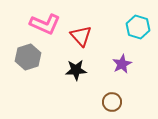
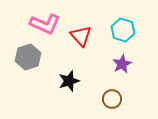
cyan hexagon: moved 15 px left, 3 px down
black star: moved 7 px left, 11 px down; rotated 15 degrees counterclockwise
brown circle: moved 3 px up
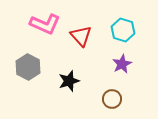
gray hexagon: moved 10 px down; rotated 15 degrees counterclockwise
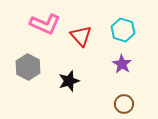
purple star: rotated 12 degrees counterclockwise
brown circle: moved 12 px right, 5 px down
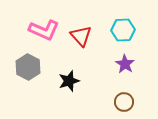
pink L-shape: moved 1 px left, 6 px down
cyan hexagon: rotated 20 degrees counterclockwise
purple star: moved 3 px right
brown circle: moved 2 px up
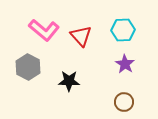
pink L-shape: rotated 16 degrees clockwise
black star: rotated 20 degrees clockwise
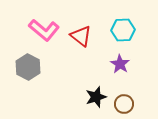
red triangle: rotated 10 degrees counterclockwise
purple star: moved 5 px left
black star: moved 27 px right, 16 px down; rotated 20 degrees counterclockwise
brown circle: moved 2 px down
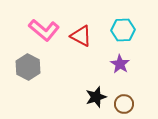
red triangle: rotated 10 degrees counterclockwise
